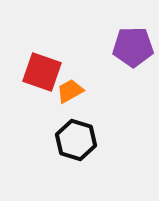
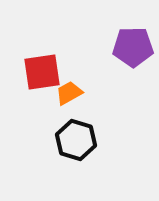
red square: rotated 27 degrees counterclockwise
orange trapezoid: moved 1 px left, 2 px down
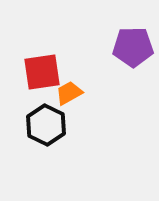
black hexagon: moved 30 px left, 15 px up; rotated 9 degrees clockwise
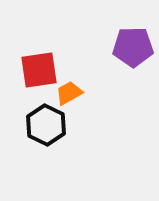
red square: moved 3 px left, 2 px up
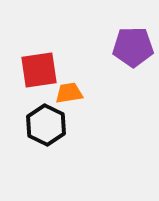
orange trapezoid: rotated 20 degrees clockwise
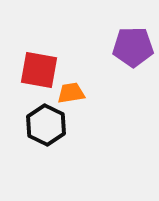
red square: rotated 18 degrees clockwise
orange trapezoid: moved 2 px right
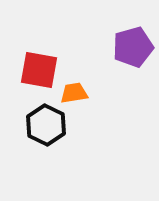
purple pentagon: rotated 15 degrees counterclockwise
orange trapezoid: moved 3 px right
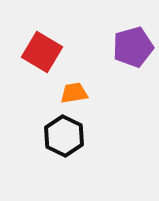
red square: moved 3 px right, 18 px up; rotated 21 degrees clockwise
black hexagon: moved 18 px right, 11 px down
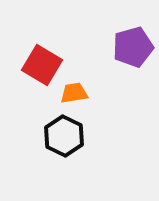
red square: moved 13 px down
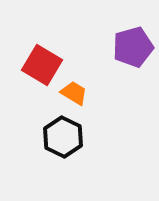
orange trapezoid: rotated 40 degrees clockwise
black hexagon: moved 1 px left, 1 px down
